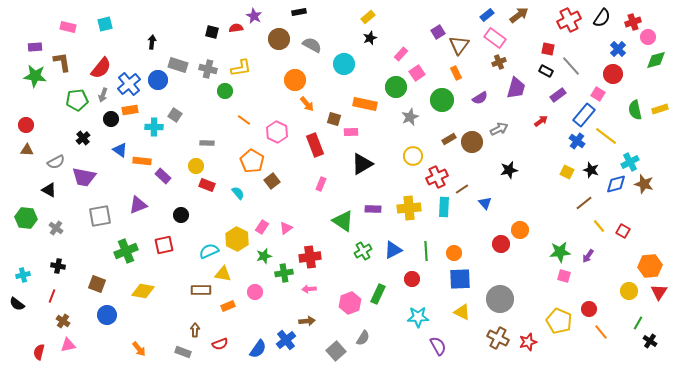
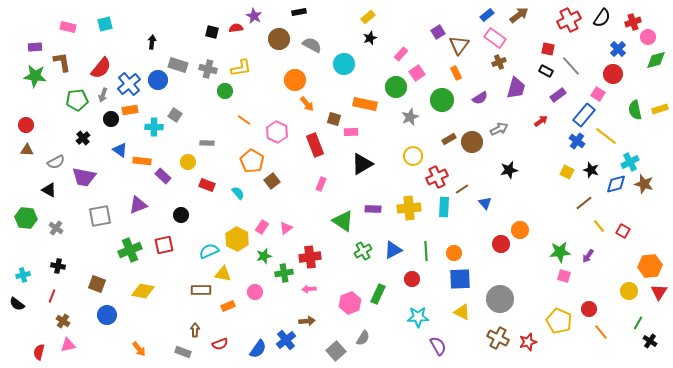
yellow circle at (196, 166): moved 8 px left, 4 px up
green cross at (126, 251): moved 4 px right, 1 px up
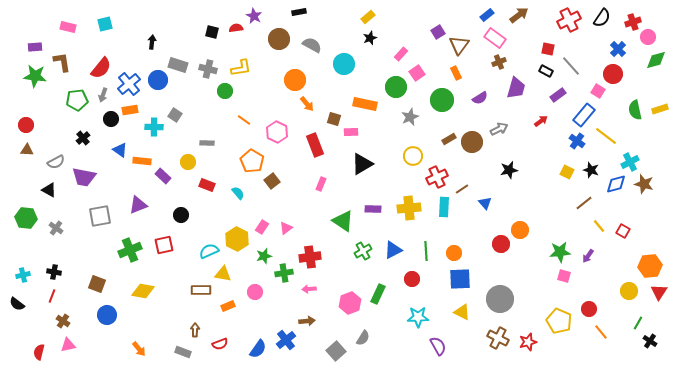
pink square at (598, 94): moved 3 px up
black cross at (58, 266): moved 4 px left, 6 px down
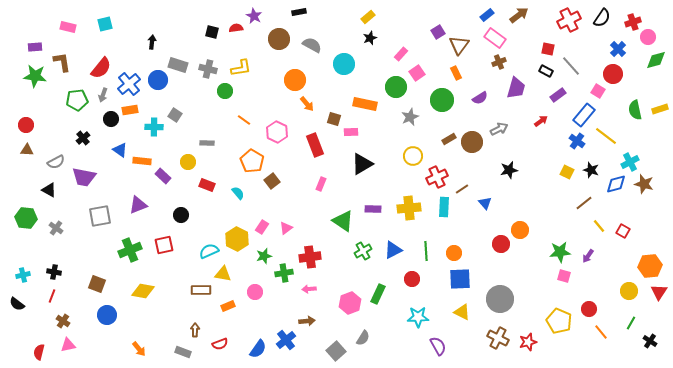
green line at (638, 323): moved 7 px left
